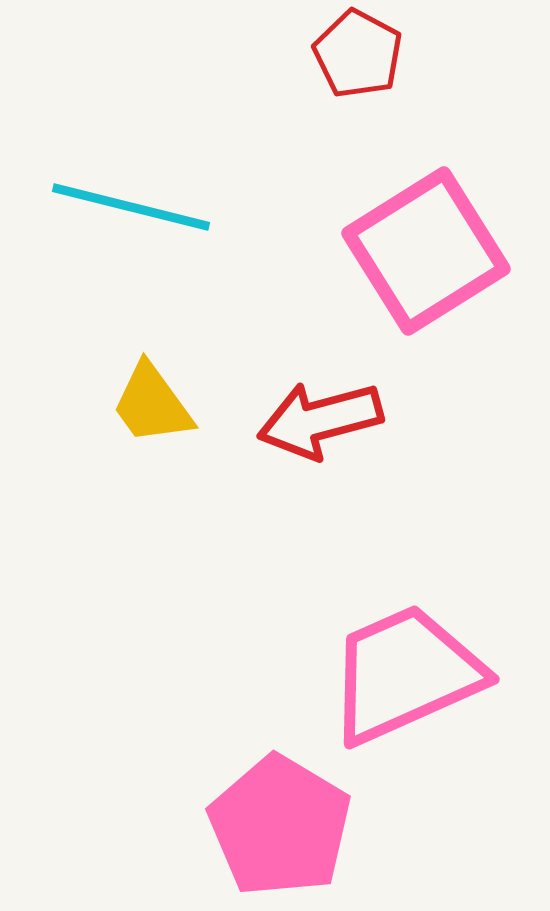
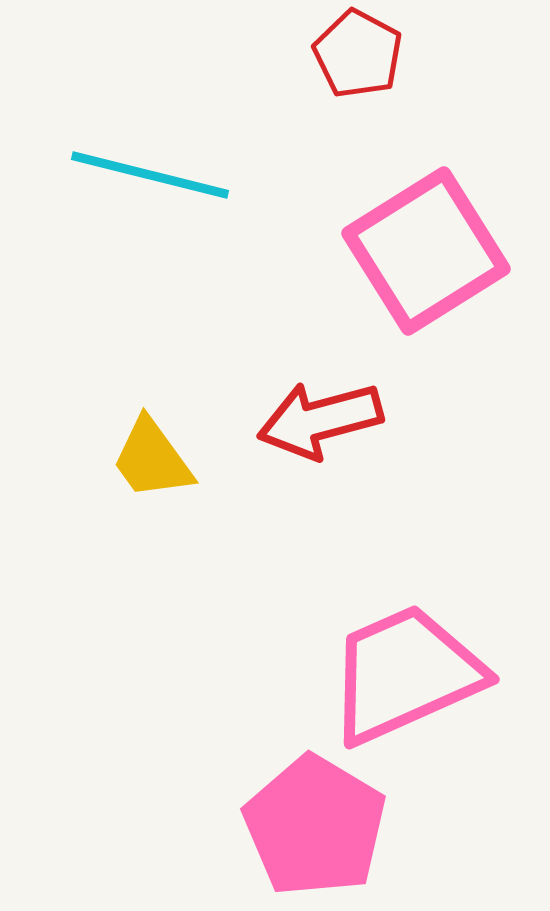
cyan line: moved 19 px right, 32 px up
yellow trapezoid: moved 55 px down
pink pentagon: moved 35 px right
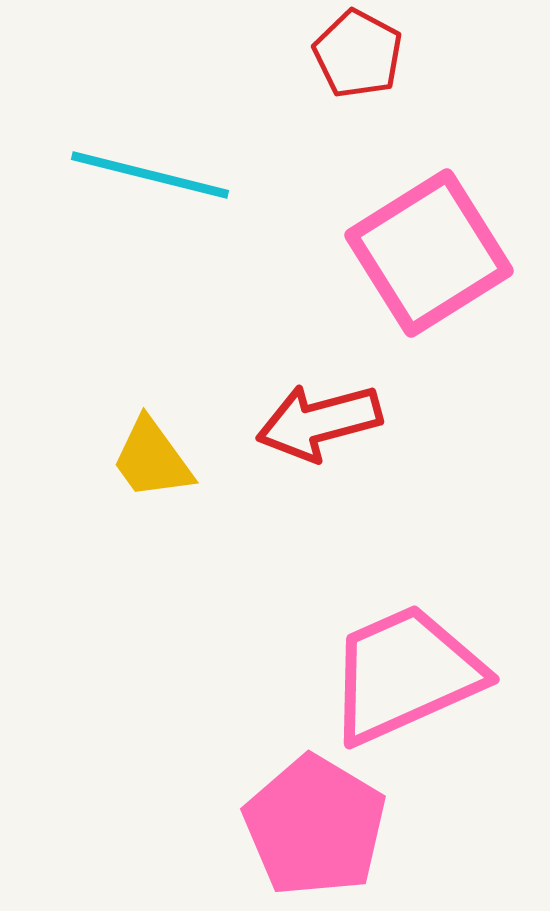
pink square: moved 3 px right, 2 px down
red arrow: moved 1 px left, 2 px down
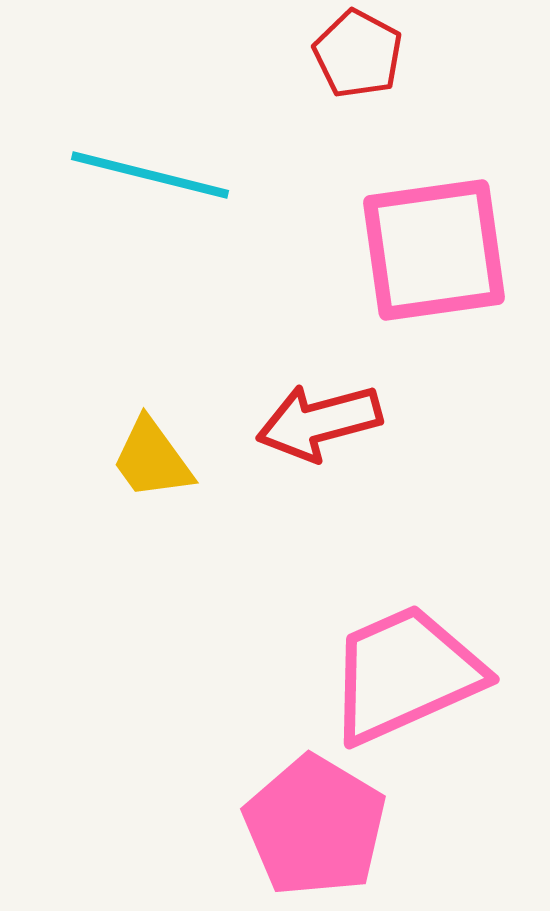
pink square: moved 5 px right, 3 px up; rotated 24 degrees clockwise
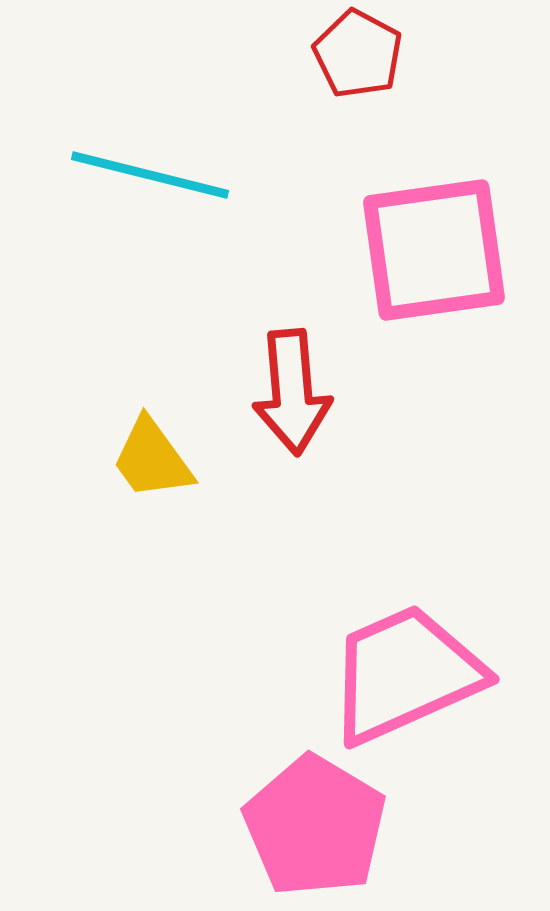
red arrow: moved 27 px left, 30 px up; rotated 80 degrees counterclockwise
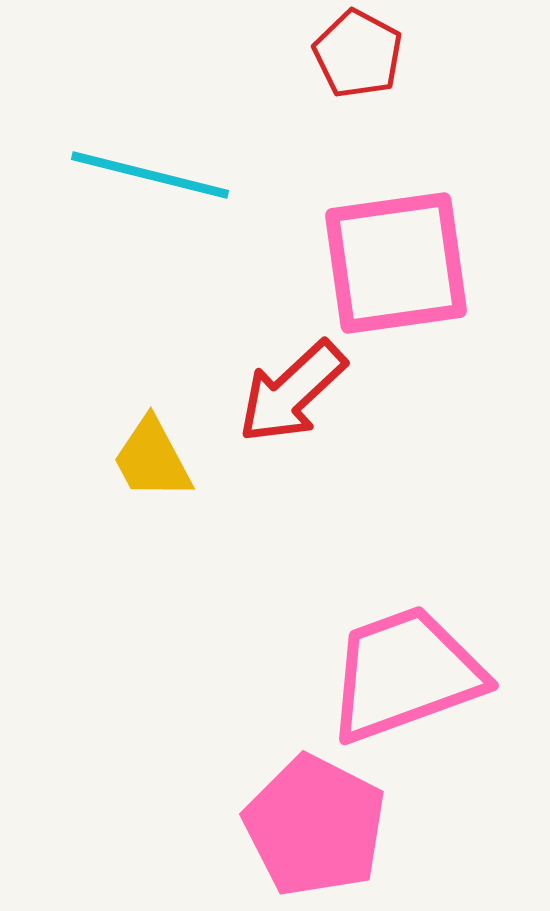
pink square: moved 38 px left, 13 px down
red arrow: rotated 52 degrees clockwise
yellow trapezoid: rotated 8 degrees clockwise
pink trapezoid: rotated 4 degrees clockwise
pink pentagon: rotated 4 degrees counterclockwise
